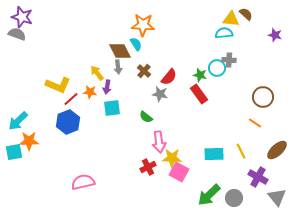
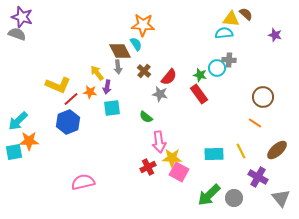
gray triangle at (277, 197): moved 4 px right, 1 px down
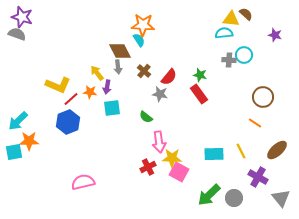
cyan semicircle at (136, 44): moved 3 px right, 4 px up
cyan circle at (217, 68): moved 27 px right, 13 px up
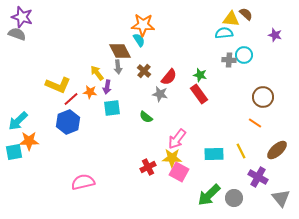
pink arrow at (159, 142): moved 18 px right, 3 px up; rotated 45 degrees clockwise
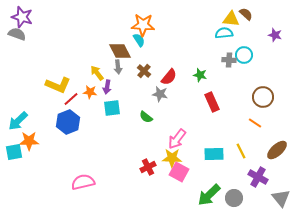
red rectangle at (199, 94): moved 13 px right, 8 px down; rotated 12 degrees clockwise
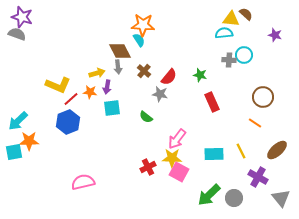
yellow arrow at (97, 73): rotated 112 degrees clockwise
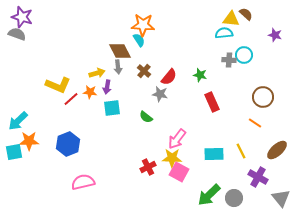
blue hexagon at (68, 122): moved 22 px down
